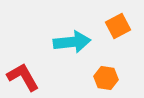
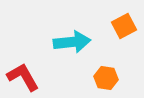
orange square: moved 6 px right
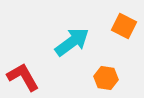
orange square: rotated 35 degrees counterclockwise
cyan arrow: rotated 30 degrees counterclockwise
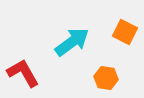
orange square: moved 1 px right, 6 px down
red L-shape: moved 4 px up
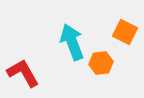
cyan arrow: rotated 75 degrees counterclockwise
orange hexagon: moved 5 px left, 15 px up; rotated 15 degrees counterclockwise
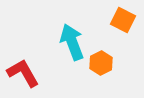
orange square: moved 2 px left, 12 px up
orange hexagon: rotated 20 degrees counterclockwise
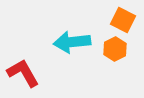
cyan arrow: rotated 75 degrees counterclockwise
orange hexagon: moved 14 px right, 14 px up
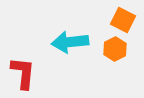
cyan arrow: moved 2 px left
red L-shape: rotated 36 degrees clockwise
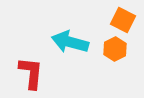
cyan arrow: rotated 21 degrees clockwise
red L-shape: moved 8 px right
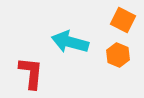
orange hexagon: moved 3 px right, 6 px down; rotated 10 degrees counterclockwise
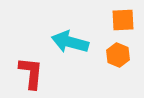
orange square: rotated 30 degrees counterclockwise
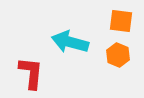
orange square: moved 2 px left, 1 px down; rotated 10 degrees clockwise
